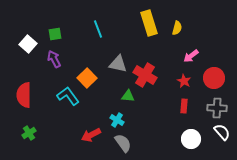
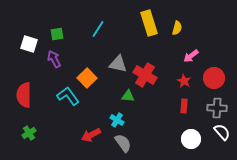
cyan line: rotated 54 degrees clockwise
green square: moved 2 px right
white square: moved 1 px right; rotated 24 degrees counterclockwise
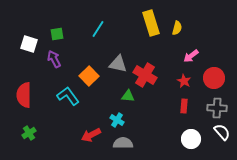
yellow rectangle: moved 2 px right
orange square: moved 2 px right, 2 px up
gray semicircle: rotated 54 degrees counterclockwise
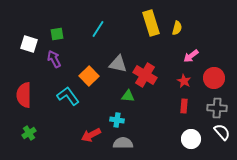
cyan cross: rotated 24 degrees counterclockwise
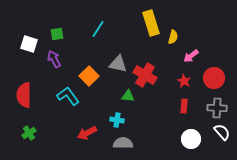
yellow semicircle: moved 4 px left, 9 px down
red arrow: moved 4 px left, 2 px up
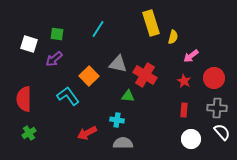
green square: rotated 16 degrees clockwise
purple arrow: rotated 102 degrees counterclockwise
red semicircle: moved 4 px down
red rectangle: moved 4 px down
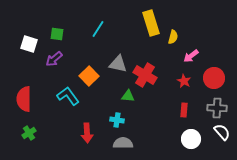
red arrow: rotated 66 degrees counterclockwise
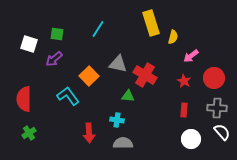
red arrow: moved 2 px right
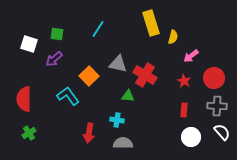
gray cross: moved 2 px up
red arrow: rotated 12 degrees clockwise
white circle: moved 2 px up
